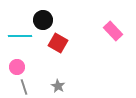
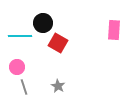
black circle: moved 3 px down
pink rectangle: moved 1 px right, 1 px up; rotated 48 degrees clockwise
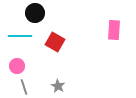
black circle: moved 8 px left, 10 px up
red square: moved 3 px left, 1 px up
pink circle: moved 1 px up
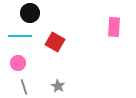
black circle: moved 5 px left
pink rectangle: moved 3 px up
pink circle: moved 1 px right, 3 px up
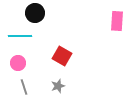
black circle: moved 5 px right
pink rectangle: moved 3 px right, 6 px up
red square: moved 7 px right, 14 px down
gray star: rotated 24 degrees clockwise
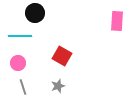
gray line: moved 1 px left
